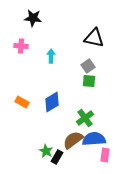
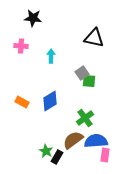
gray square: moved 6 px left, 7 px down
blue diamond: moved 2 px left, 1 px up
blue semicircle: moved 2 px right, 2 px down
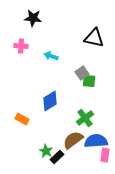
cyan arrow: rotated 72 degrees counterclockwise
orange rectangle: moved 17 px down
black rectangle: rotated 16 degrees clockwise
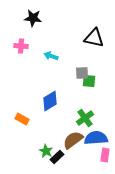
gray square: rotated 32 degrees clockwise
blue semicircle: moved 3 px up
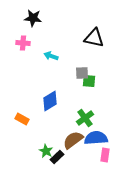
pink cross: moved 2 px right, 3 px up
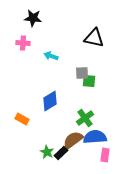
blue semicircle: moved 1 px left, 1 px up
green star: moved 1 px right, 1 px down
black rectangle: moved 4 px right, 4 px up
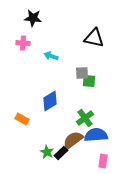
blue semicircle: moved 1 px right, 2 px up
pink rectangle: moved 2 px left, 6 px down
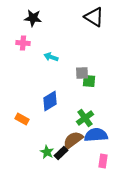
black triangle: moved 21 px up; rotated 20 degrees clockwise
cyan arrow: moved 1 px down
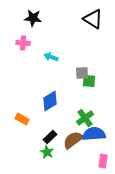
black triangle: moved 1 px left, 2 px down
blue semicircle: moved 2 px left, 1 px up
black rectangle: moved 11 px left, 16 px up
